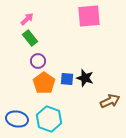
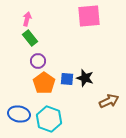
pink arrow: rotated 32 degrees counterclockwise
brown arrow: moved 1 px left
blue ellipse: moved 2 px right, 5 px up
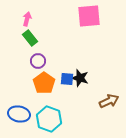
black star: moved 5 px left
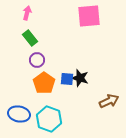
pink arrow: moved 6 px up
purple circle: moved 1 px left, 1 px up
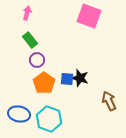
pink square: rotated 25 degrees clockwise
green rectangle: moved 2 px down
brown arrow: rotated 90 degrees counterclockwise
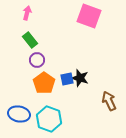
blue square: rotated 16 degrees counterclockwise
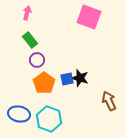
pink square: moved 1 px down
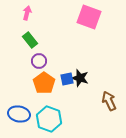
purple circle: moved 2 px right, 1 px down
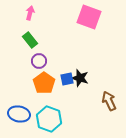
pink arrow: moved 3 px right
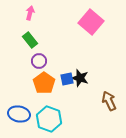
pink square: moved 2 px right, 5 px down; rotated 20 degrees clockwise
